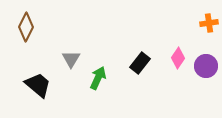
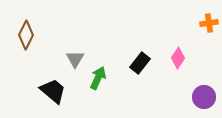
brown diamond: moved 8 px down
gray triangle: moved 4 px right
purple circle: moved 2 px left, 31 px down
black trapezoid: moved 15 px right, 6 px down
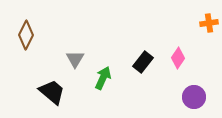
black rectangle: moved 3 px right, 1 px up
green arrow: moved 5 px right
black trapezoid: moved 1 px left, 1 px down
purple circle: moved 10 px left
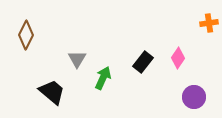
gray triangle: moved 2 px right
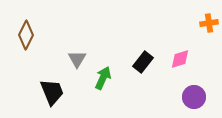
pink diamond: moved 2 px right, 1 px down; rotated 40 degrees clockwise
black trapezoid: rotated 28 degrees clockwise
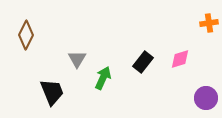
purple circle: moved 12 px right, 1 px down
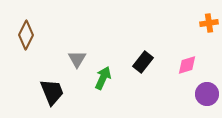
pink diamond: moved 7 px right, 6 px down
purple circle: moved 1 px right, 4 px up
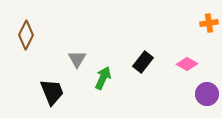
pink diamond: moved 1 px up; rotated 45 degrees clockwise
